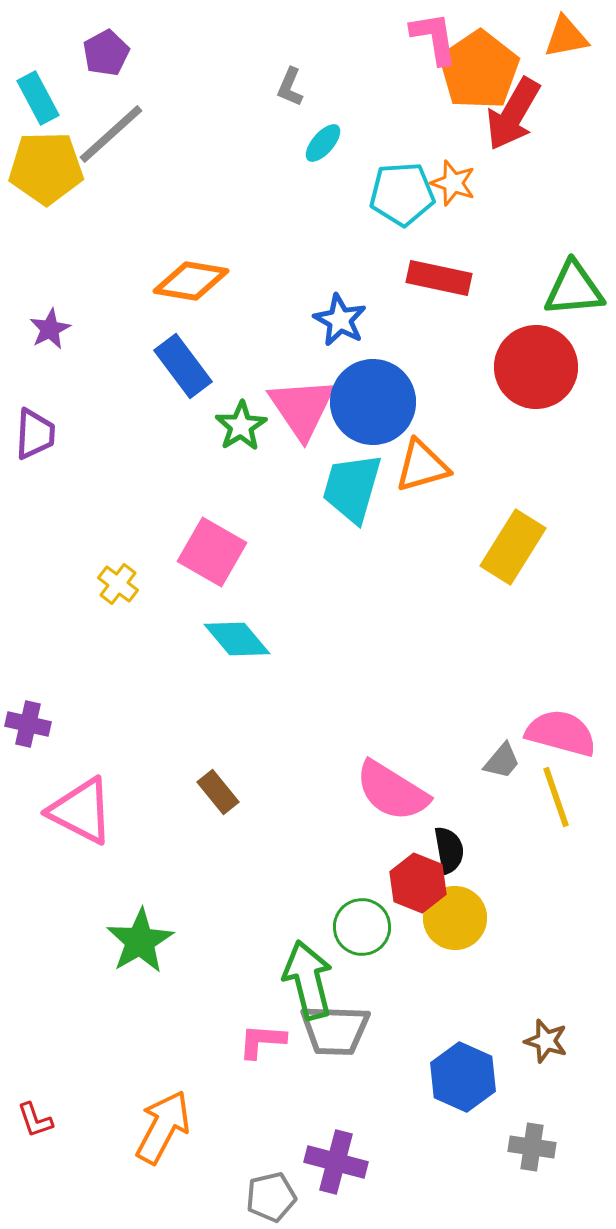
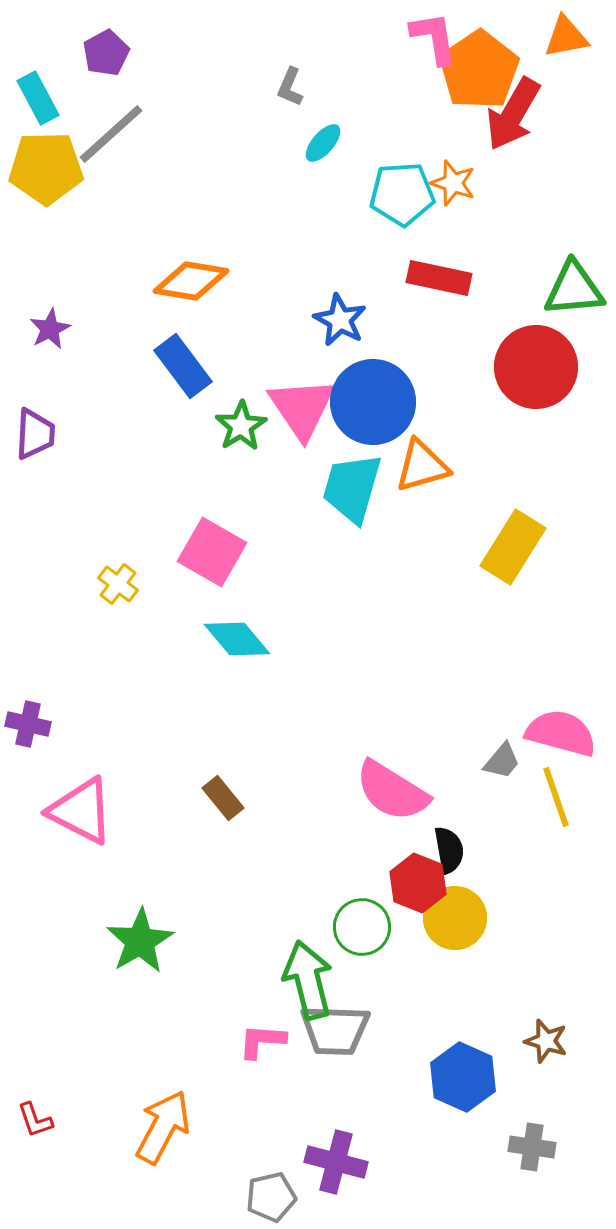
brown rectangle at (218, 792): moved 5 px right, 6 px down
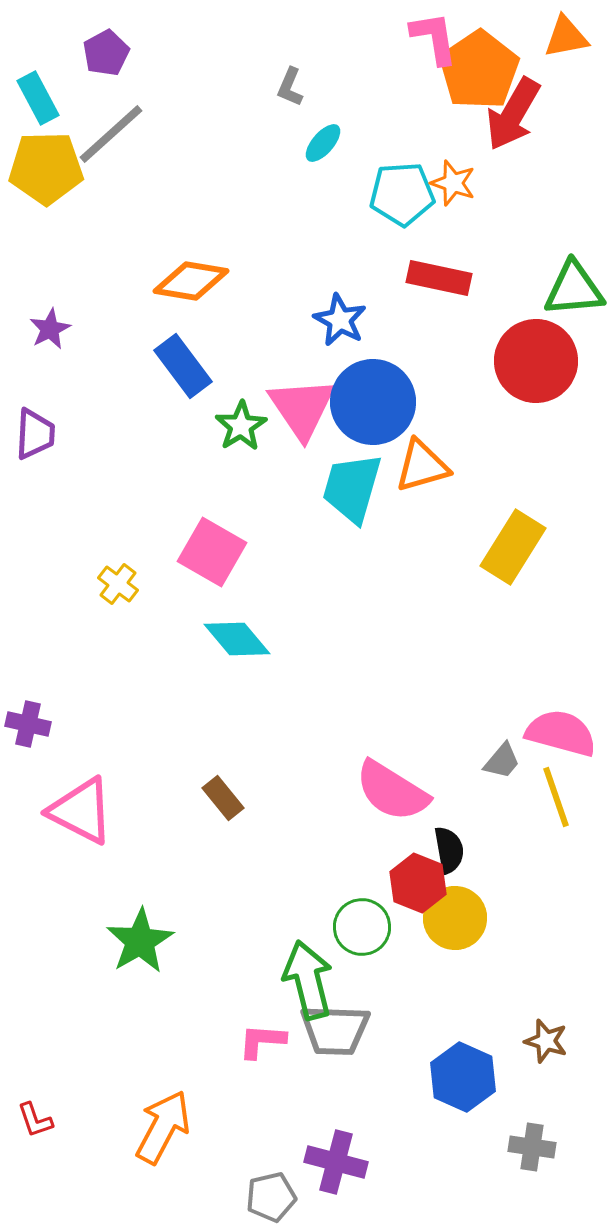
red circle at (536, 367): moved 6 px up
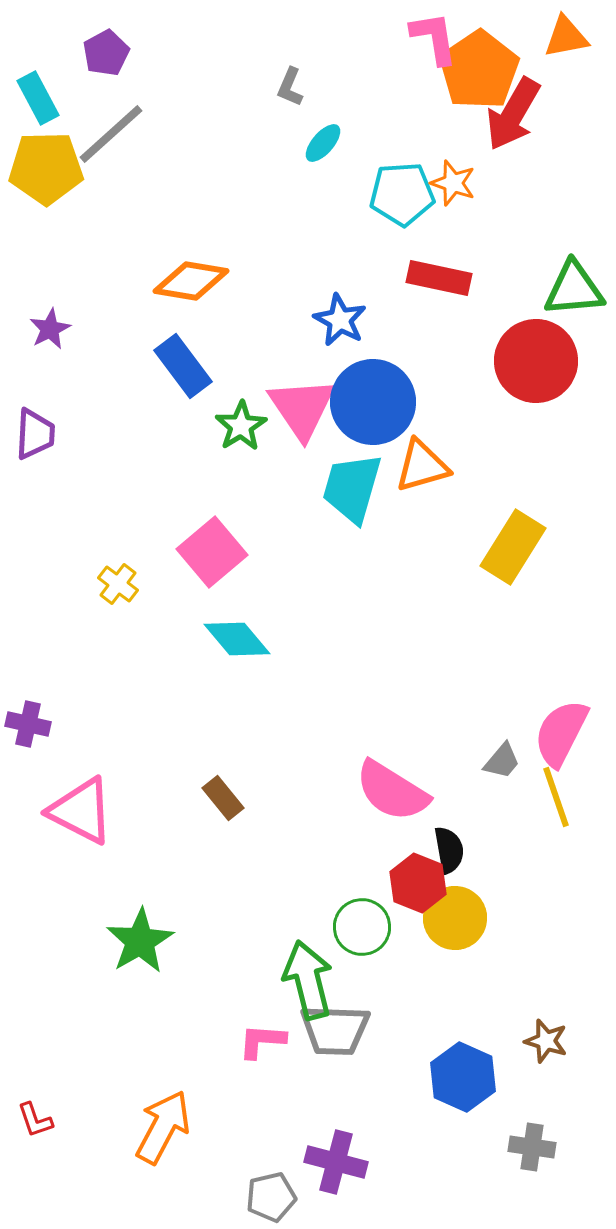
pink square at (212, 552): rotated 20 degrees clockwise
pink semicircle at (561, 733): rotated 78 degrees counterclockwise
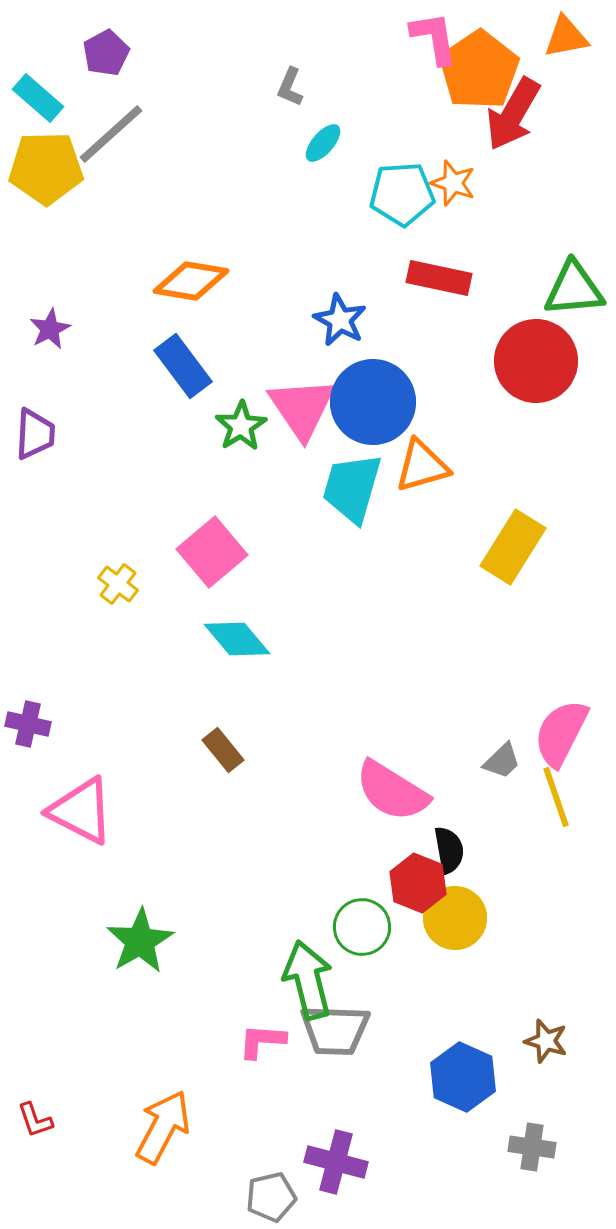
cyan rectangle at (38, 98): rotated 21 degrees counterclockwise
gray trapezoid at (502, 761): rotated 6 degrees clockwise
brown rectangle at (223, 798): moved 48 px up
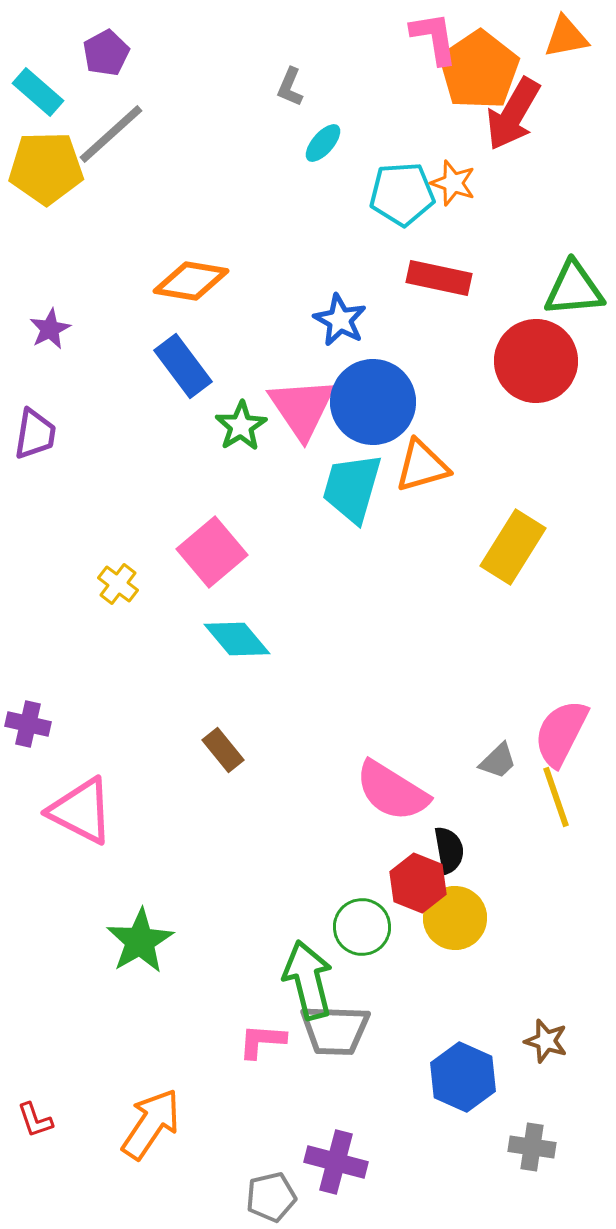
cyan rectangle at (38, 98): moved 6 px up
purple trapezoid at (35, 434): rotated 6 degrees clockwise
gray trapezoid at (502, 761): moved 4 px left
orange arrow at (163, 1127): moved 12 px left, 3 px up; rotated 6 degrees clockwise
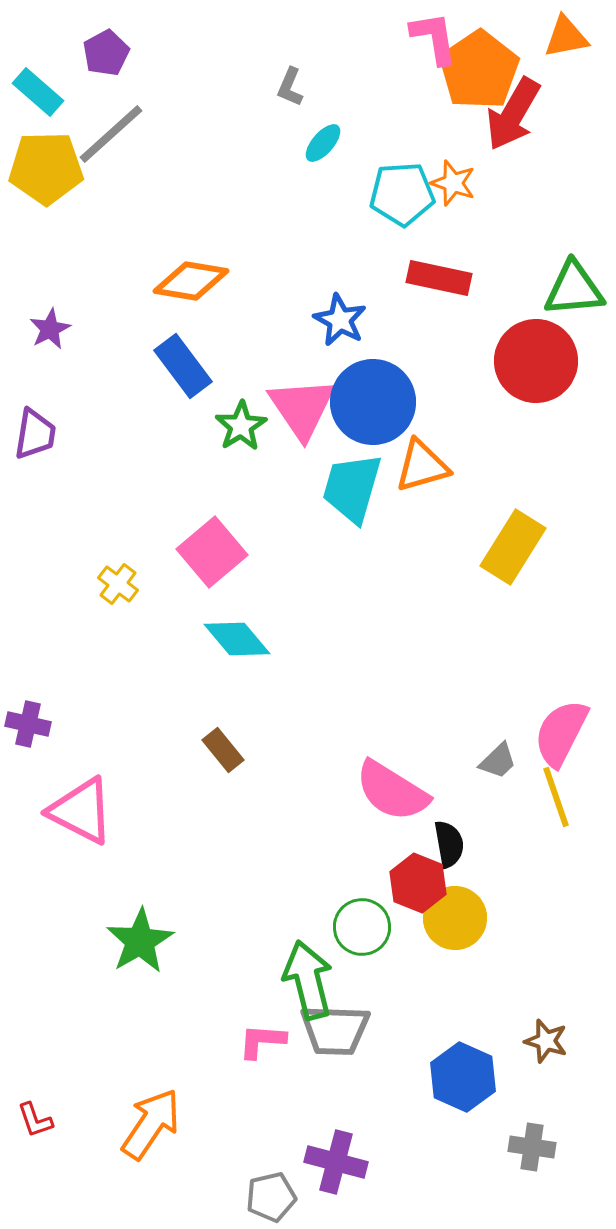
black semicircle at (449, 850): moved 6 px up
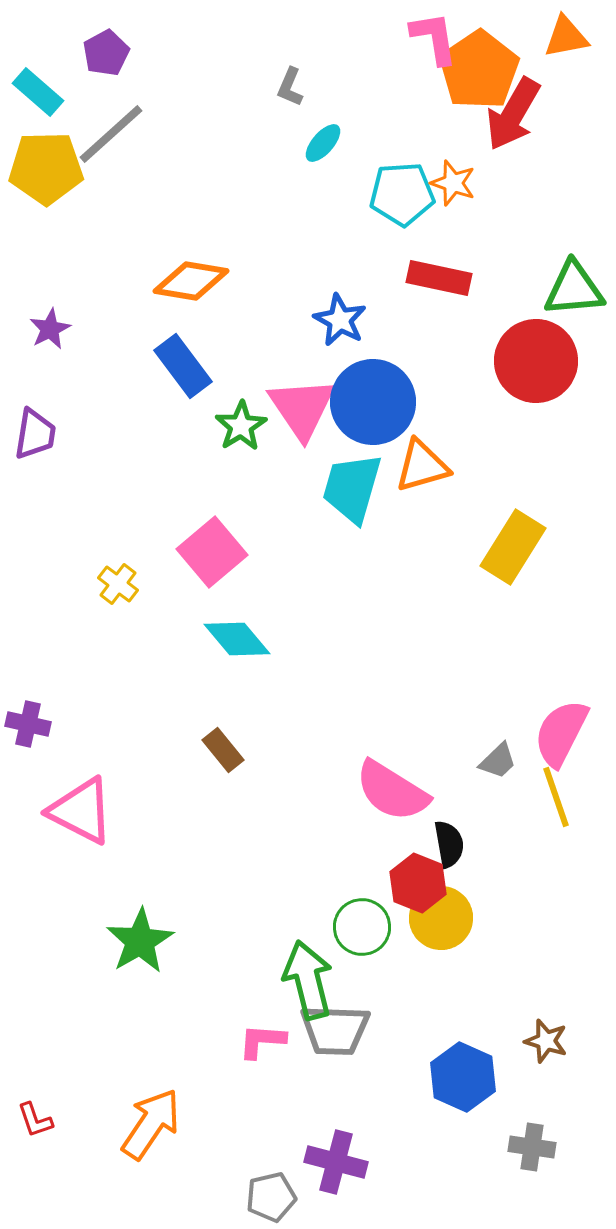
yellow circle at (455, 918): moved 14 px left
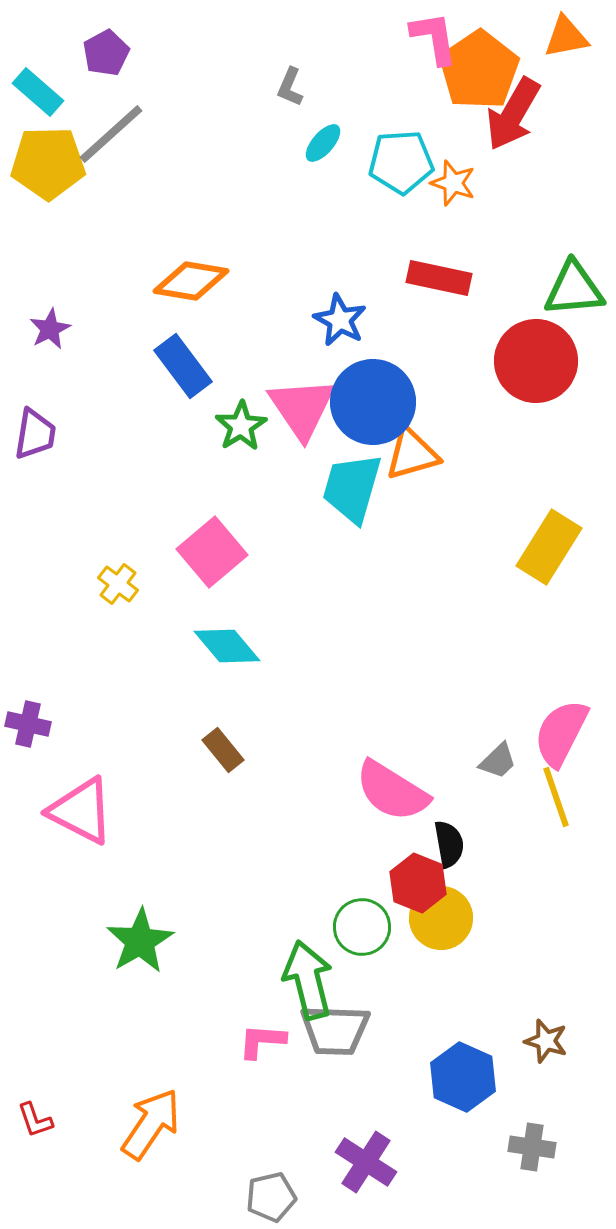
yellow pentagon at (46, 168): moved 2 px right, 5 px up
cyan pentagon at (402, 194): moved 1 px left, 32 px up
orange triangle at (422, 466): moved 10 px left, 12 px up
yellow rectangle at (513, 547): moved 36 px right
cyan diamond at (237, 639): moved 10 px left, 7 px down
purple cross at (336, 1162): moved 30 px right; rotated 18 degrees clockwise
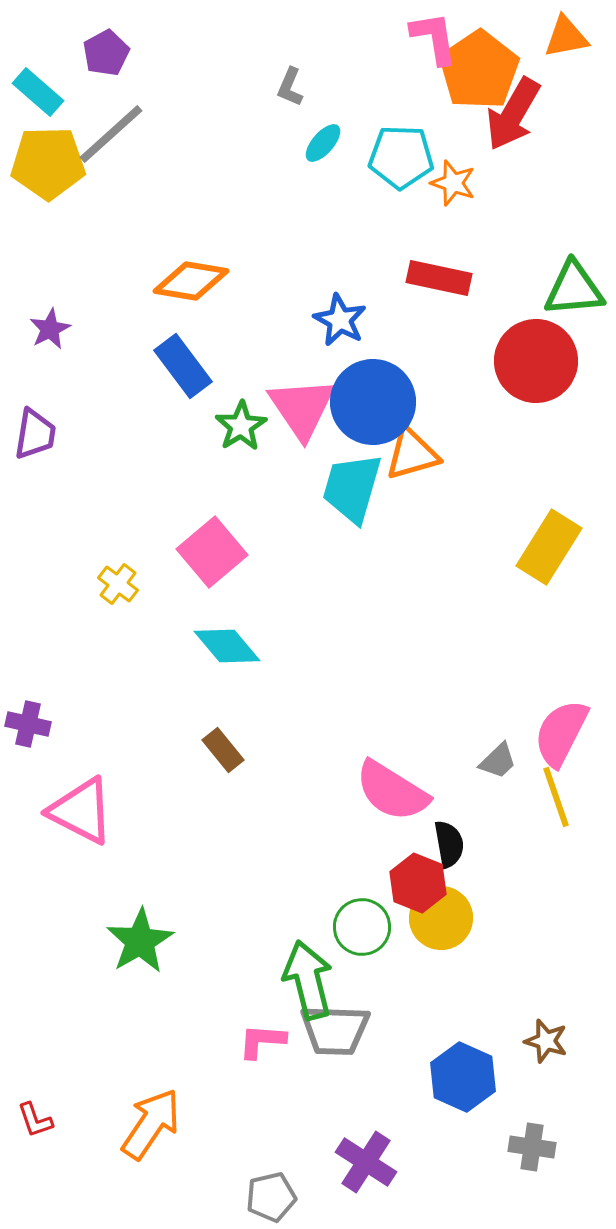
cyan pentagon at (401, 162): moved 5 px up; rotated 6 degrees clockwise
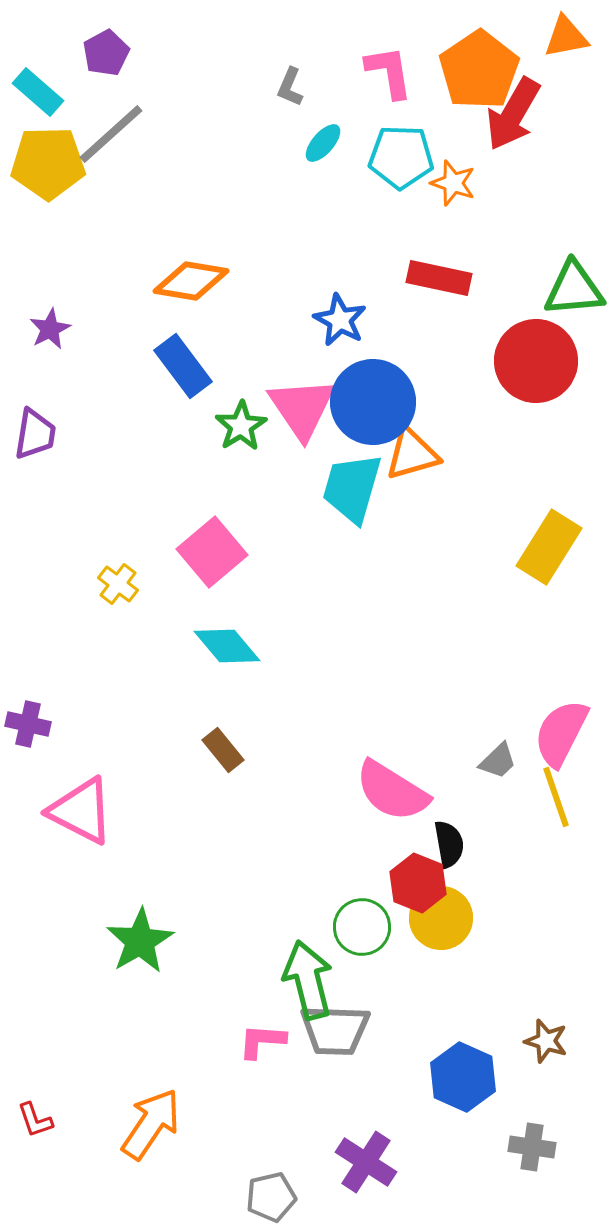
pink L-shape at (434, 38): moved 45 px left, 34 px down
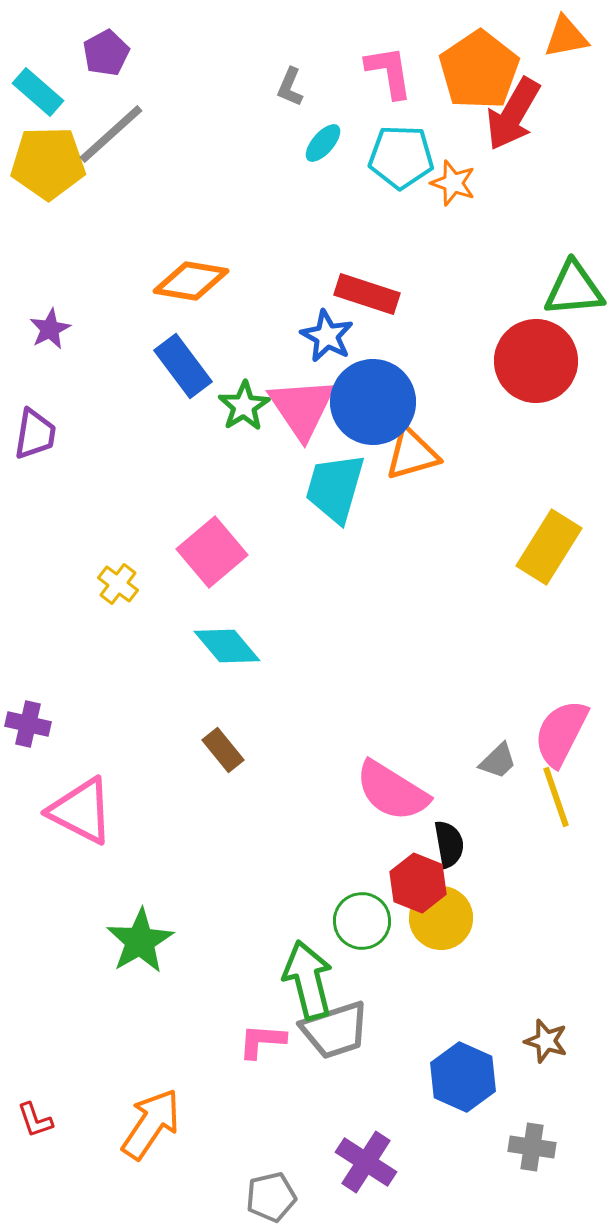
red rectangle at (439, 278): moved 72 px left, 16 px down; rotated 6 degrees clockwise
blue star at (340, 320): moved 13 px left, 16 px down
green star at (241, 426): moved 3 px right, 20 px up
cyan trapezoid at (352, 488): moved 17 px left
green circle at (362, 927): moved 6 px up
gray trapezoid at (335, 1030): rotated 20 degrees counterclockwise
